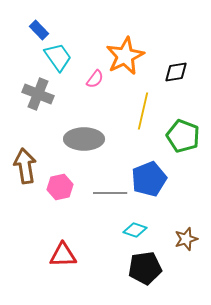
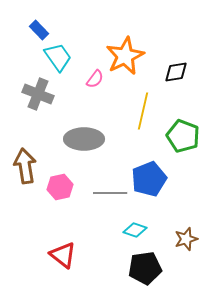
red triangle: rotated 40 degrees clockwise
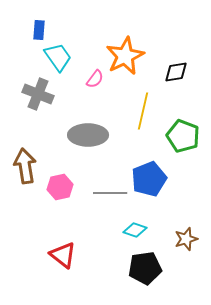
blue rectangle: rotated 48 degrees clockwise
gray ellipse: moved 4 px right, 4 px up
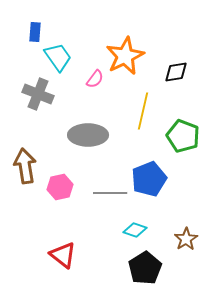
blue rectangle: moved 4 px left, 2 px down
brown star: rotated 15 degrees counterclockwise
black pentagon: rotated 24 degrees counterclockwise
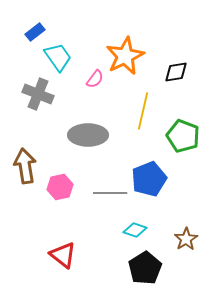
blue rectangle: rotated 48 degrees clockwise
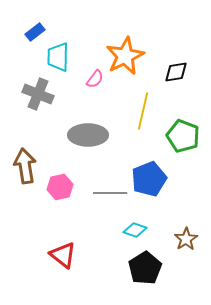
cyan trapezoid: rotated 144 degrees counterclockwise
